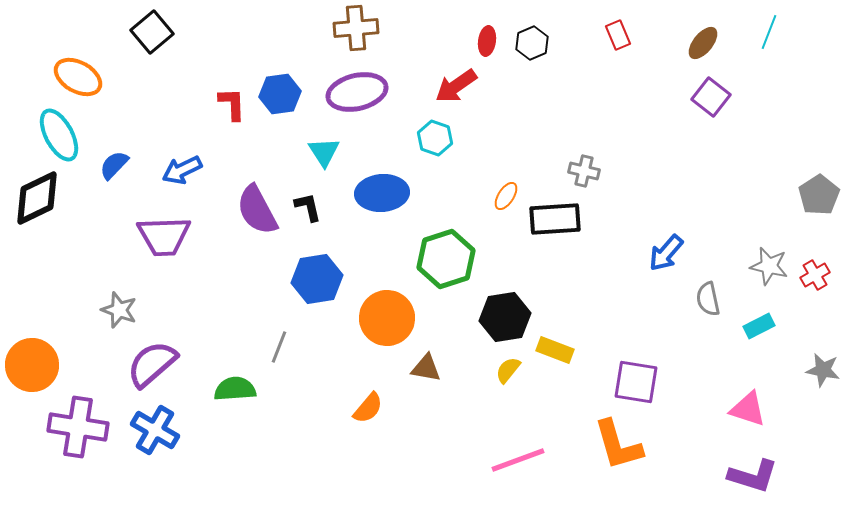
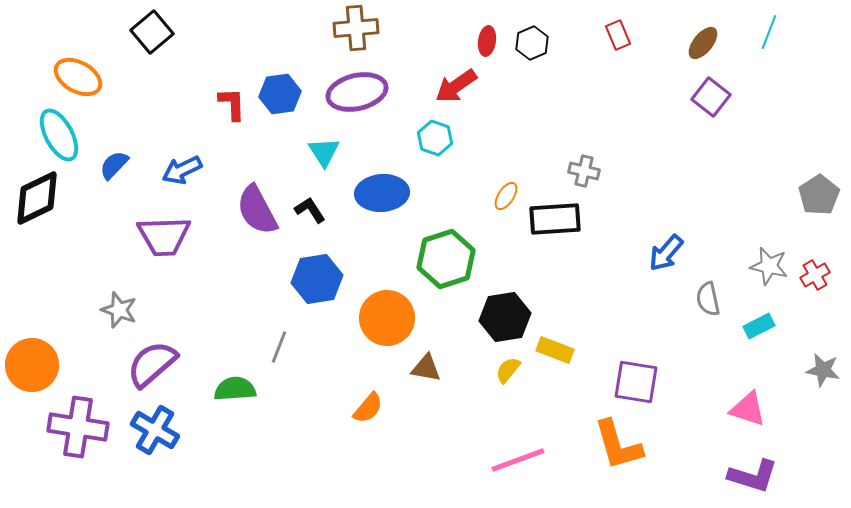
black L-shape at (308, 207): moved 2 px right, 3 px down; rotated 20 degrees counterclockwise
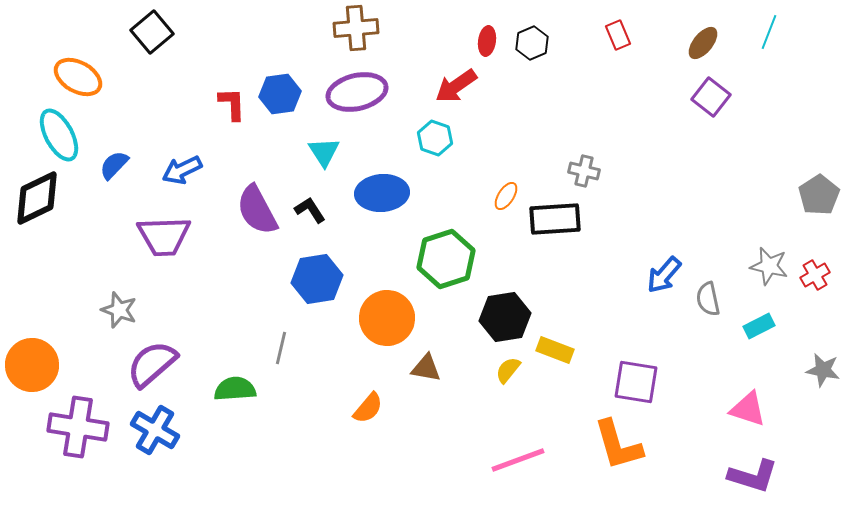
blue arrow at (666, 253): moved 2 px left, 22 px down
gray line at (279, 347): moved 2 px right, 1 px down; rotated 8 degrees counterclockwise
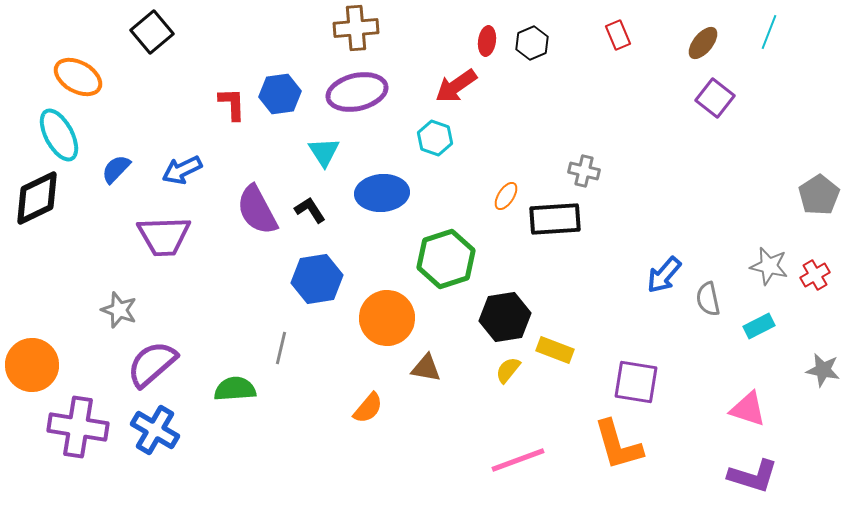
purple square at (711, 97): moved 4 px right, 1 px down
blue semicircle at (114, 165): moved 2 px right, 4 px down
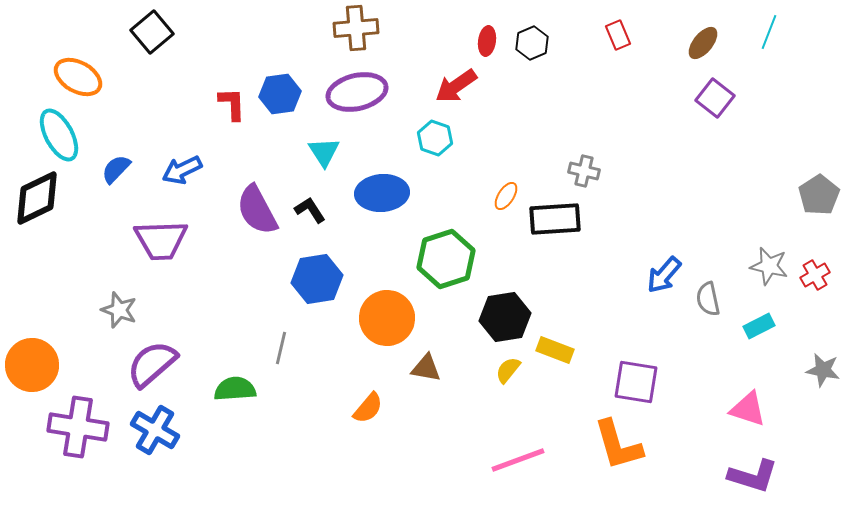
purple trapezoid at (164, 236): moved 3 px left, 4 px down
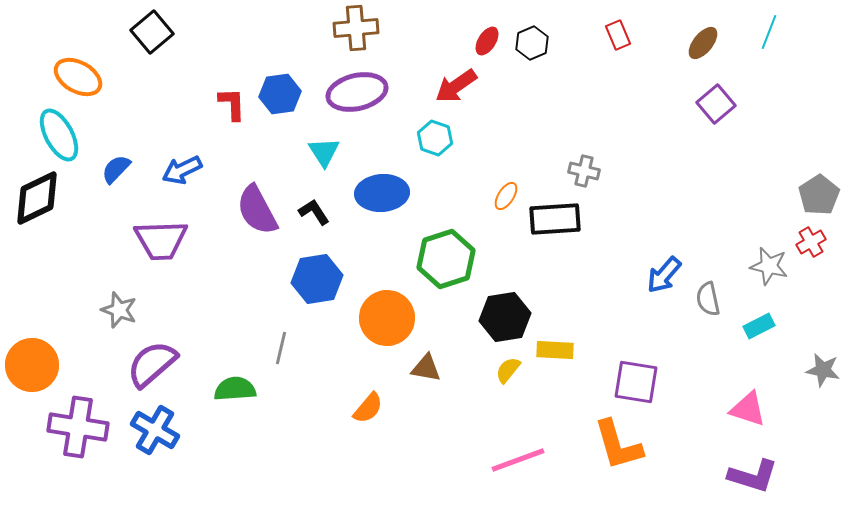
red ellipse at (487, 41): rotated 24 degrees clockwise
purple square at (715, 98): moved 1 px right, 6 px down; rotated 12 degrees clockwise
black L-shape at (310, 210): moved 4 px right, 2 px down
red cross at (815, 275): moved 4 px left, 33 px up
yellow rectangle at (555, 350): rotated 18 degrees counterclockwise
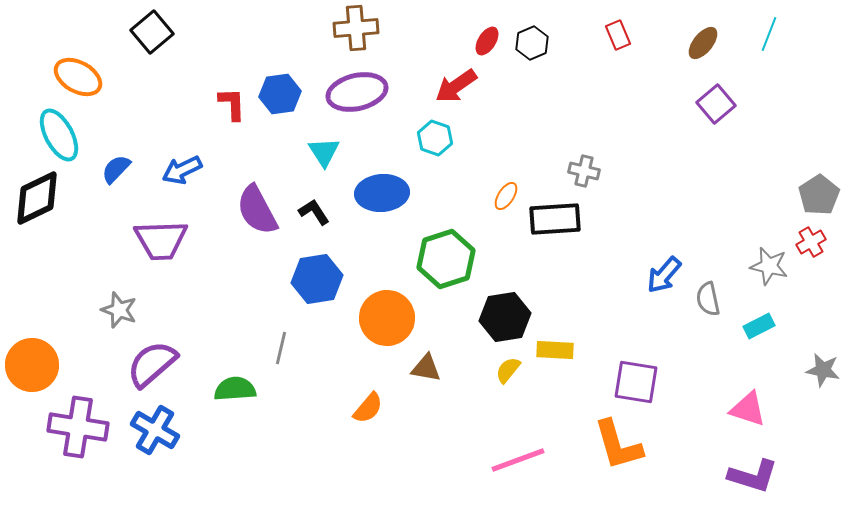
cyan line at (769, 32): moved 2 px down
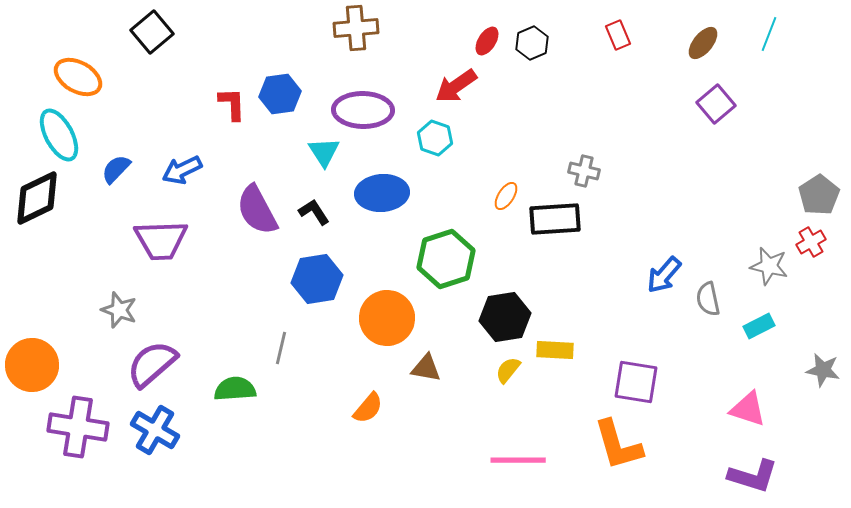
purple ellipse at (357, 92): moved 6 px right, 18 px down; rotated 14 degrees clockwise
pink line at (518, 460): rotated 20 degrees clockwise
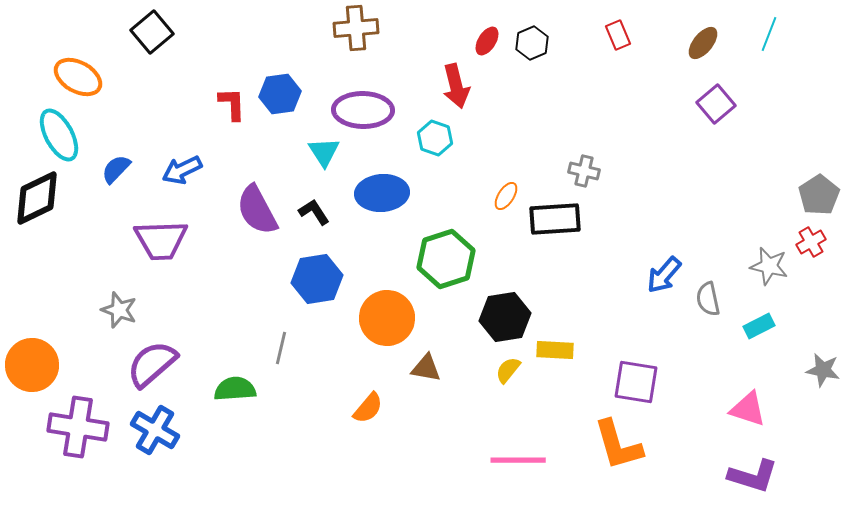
red arrow at (456, 86): rotated 69 degrees counterclockwise
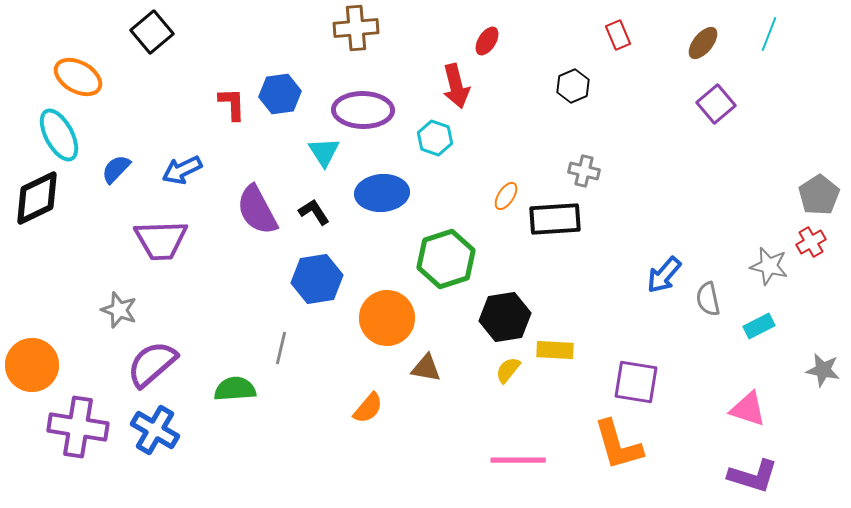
black hexagon at (532, 43): moved 41 px right, 43 px down
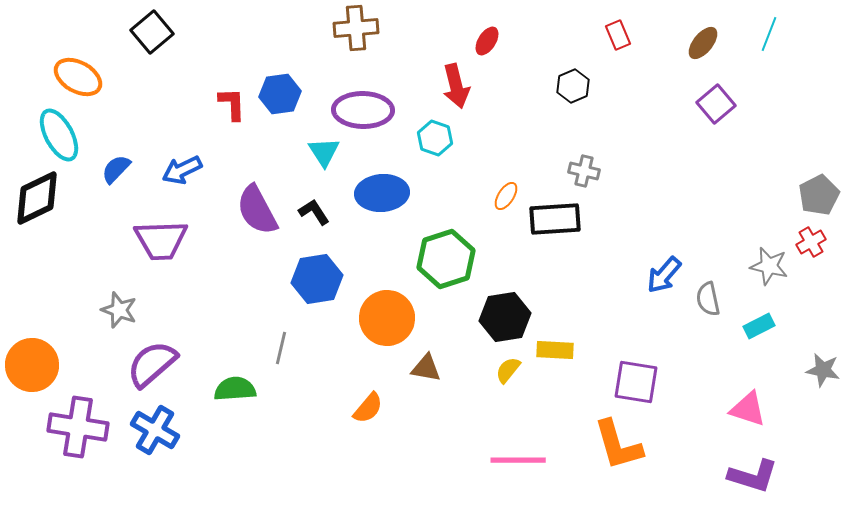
gray pentagon at (819, 195): rotated 6 degrees clockwise
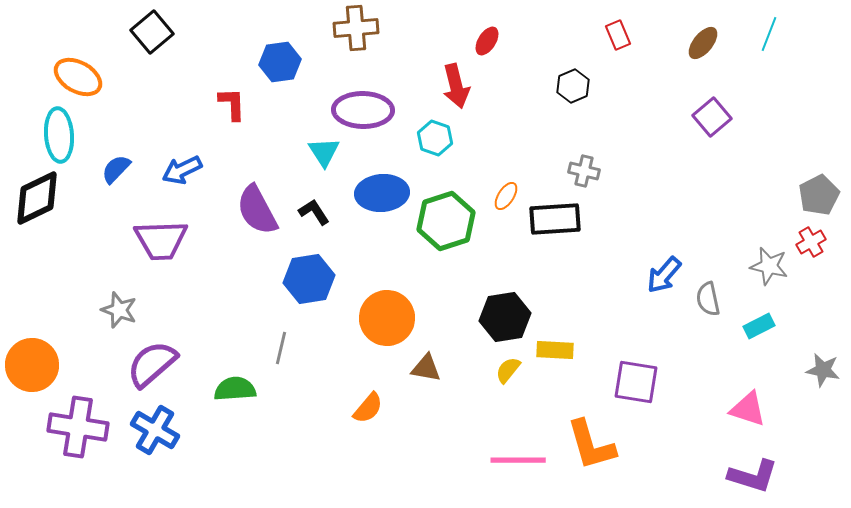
blue hexagon at (280, 94): moved 32 px up
purple square at (716, 104): moved 4 px left, 13 px down
cyan ellipse at (59, 135): rotated 24 degrees clockwise
green hexagon at (446, 259): moved 38 px up
blue hexagon at (317, 279): moved 8 px left
orange L-shape at (618, 445): moved 27 px left
